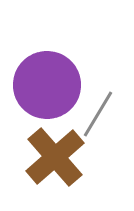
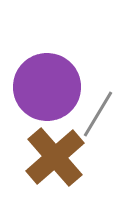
purple circle: moved 2 px down
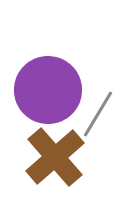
purple circle: moved 1 px right, 3 px down
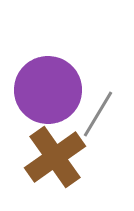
brown cross: rotated 6 degrees clockwise
